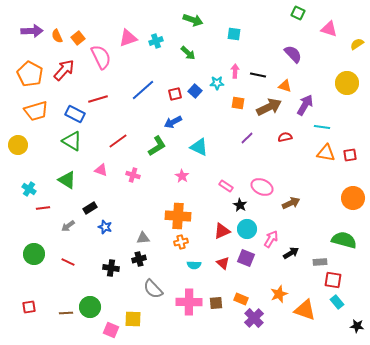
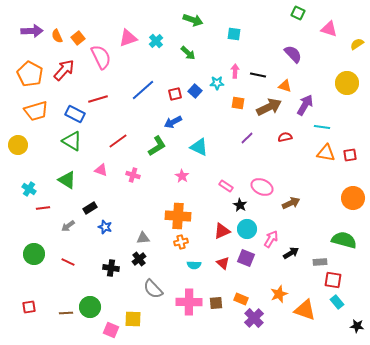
cyan cross at (156, 41): rotated 24 degrees counterclockwise
black cross at (139, 259): rotated 24 degrees counterclockwise
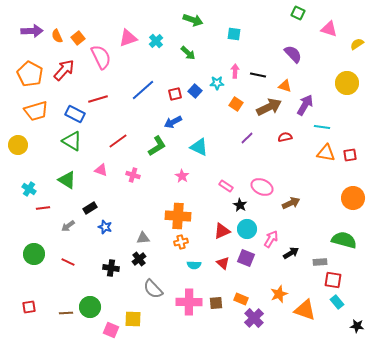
orange square at (238, 103): moved 2 px left, 1 px down; rotated 24 degrees clockwise
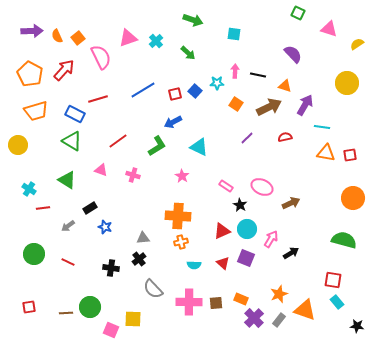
blue line at (143, 90): rotated 10 degrees clockwise
gray rectangle at (320, 262): moved 41 px left, 58 px down; rotated 48 degrees counterclockwise
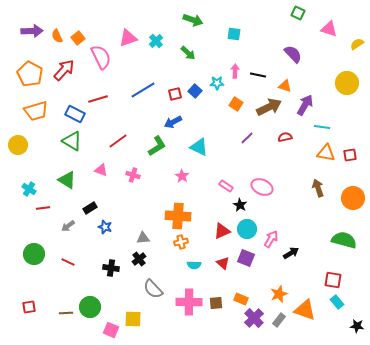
brown arrow at (291, 203): moved 27 px right, 15 px up; rotated 84 degrees counterclockwise
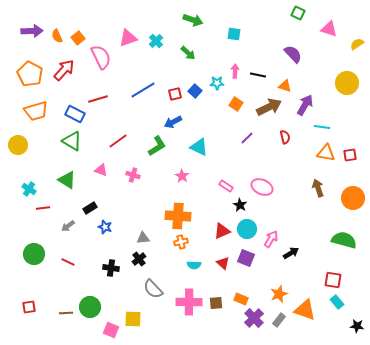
red semicircle at (285, 137): rotated 88 degrees clockwise
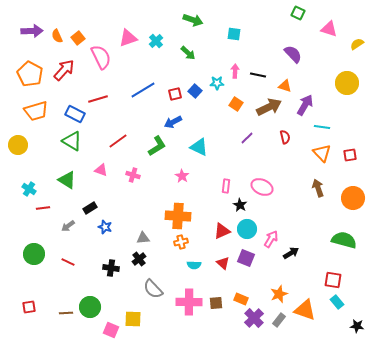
orange triangle at (326, 153): moved 4 px left; rotated 36 degrees clockwise
pink rectangle at (226, 186): rotated 64 degrees clockwise
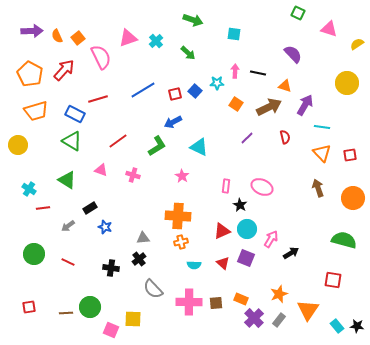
black line at (258, 75): moved 2 px up
cyan rectangle at (337, 302): moved 24 px down
orange triangle at (305, 310): moved 3 px right; rotated 45 degrees clockwise
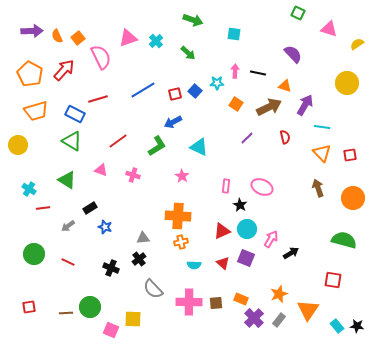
black cross at (111, 268): rotated 14 degrees clockwise
